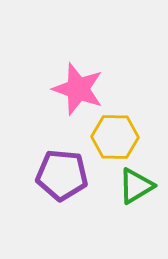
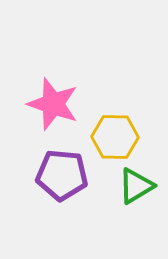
pink star: moved 25 px left, 15 px down
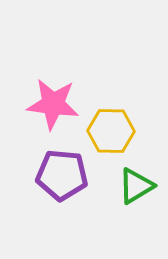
pink star: rotated 12 degrees counterclockwise
yellow hexagon: moved 4 px left, 6 px up
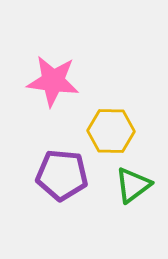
pink star: moved 23 px up
green triangle: moved 3 px left, 1 px up; rotated 6 degrees counterclockwise
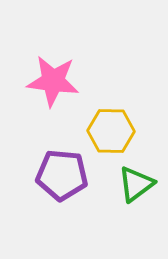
green triangle: moved 3 px right, 1 px up
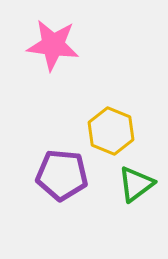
pink star: moved 36 px up
yellow hexagon: rotated 21 degrees clockwise
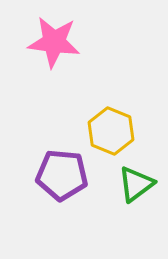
pink star: moved 1 px right, 3 px up
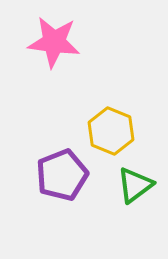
purple pentagon: rotated 27 degrees counterclockwise
green triangle: moved 1 px left, 1 px down
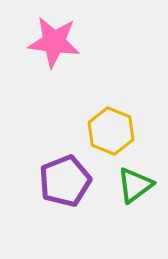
purple pentagon: moved 3 px right, 6 px down
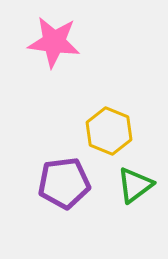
yellow hexagon: moved 2 px left
purple pentagon: moved 1 px left, 2 px down; rotated 15 degrees clockwise
